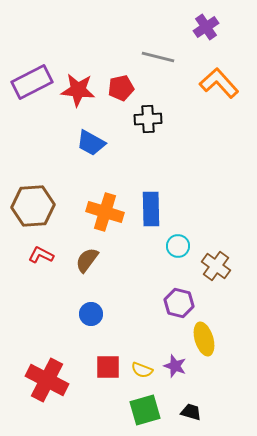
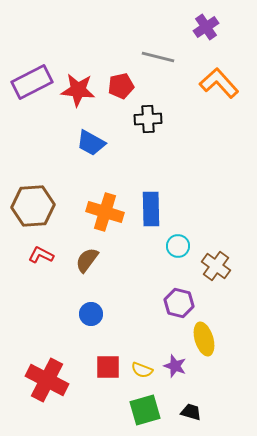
red pentagon: moved 2 px up
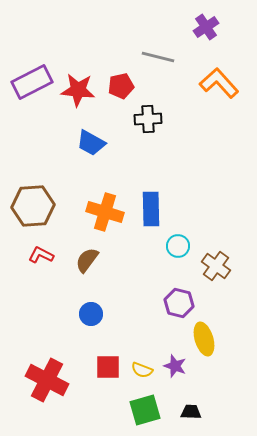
black trapezoid: rotated 15 degrees counterclockwise
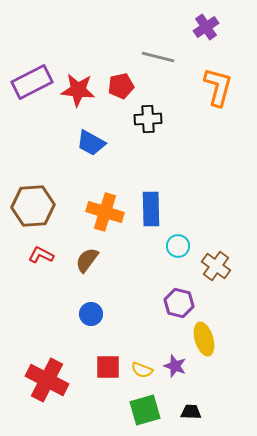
orange L-shape: moved 1 px left, 4 px down; rotated 57 degrees clockwise
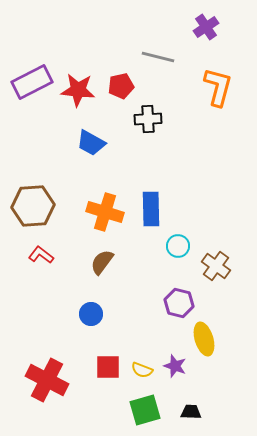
red L-shape: rotated 10 degrees clockwise
brown semicircle: moved 15 px right, 2 px down
